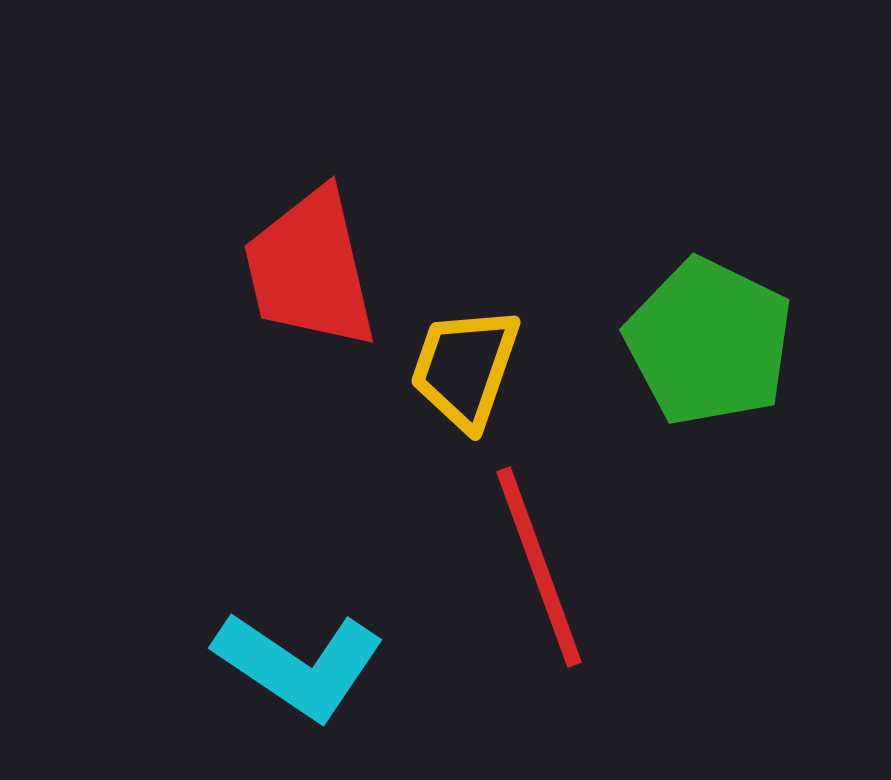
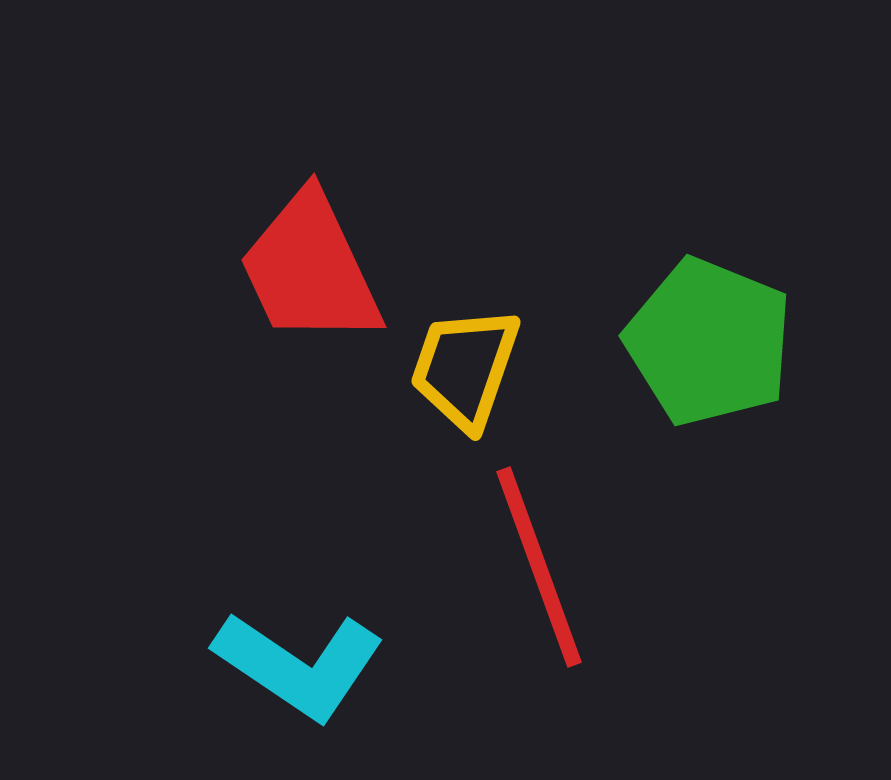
red trapezoid: rotated 12 degrees counterclockwise
green pentagon: rotated 4 degrees counterclockwise
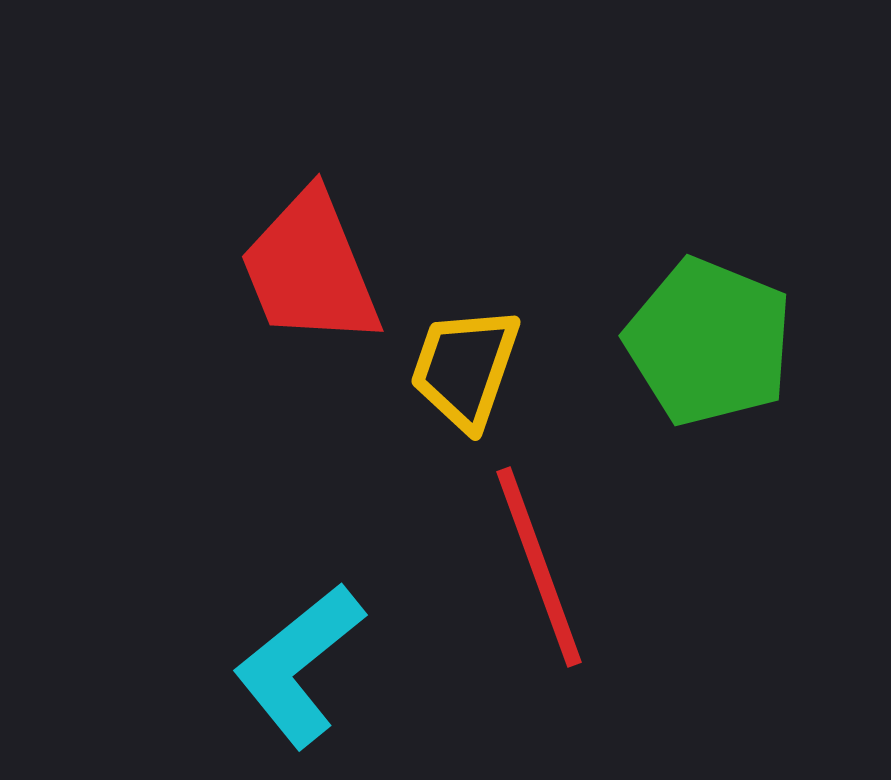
red trapezoid: rotated 3 degrees clockwise
cyan L-shape: rotated 107 degrees clockwise
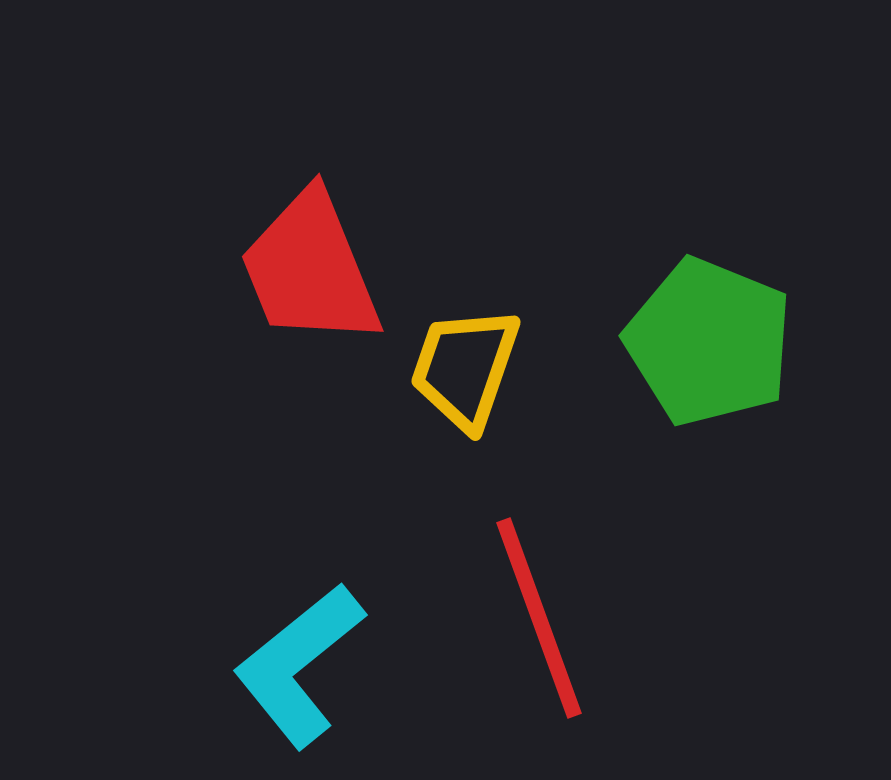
red line: moved 51 px down
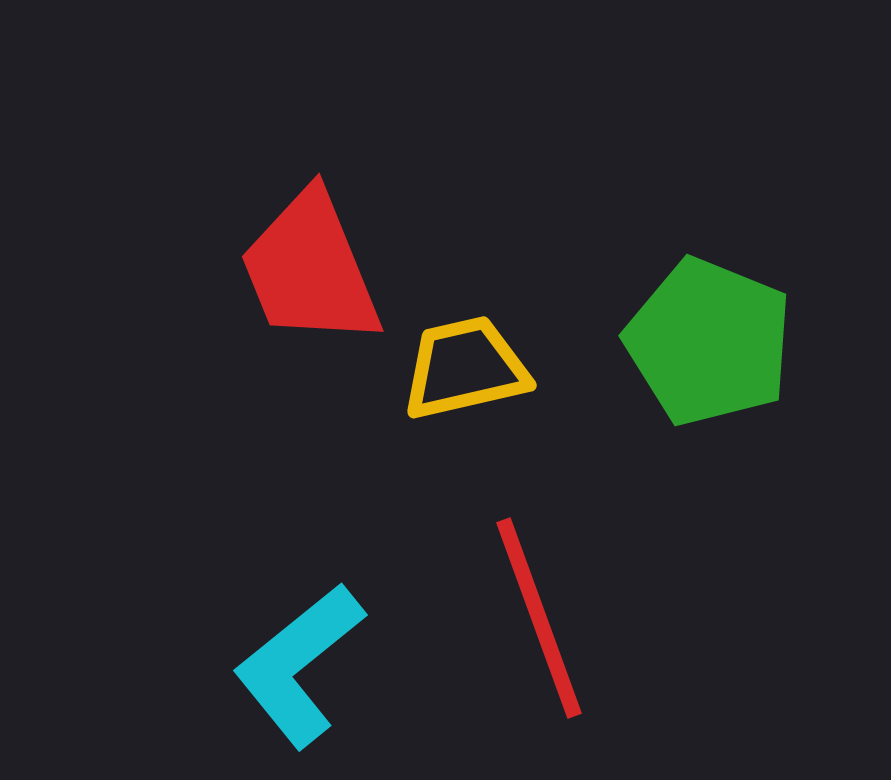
yellow trapezoid: rotated 58 degrees clockwise
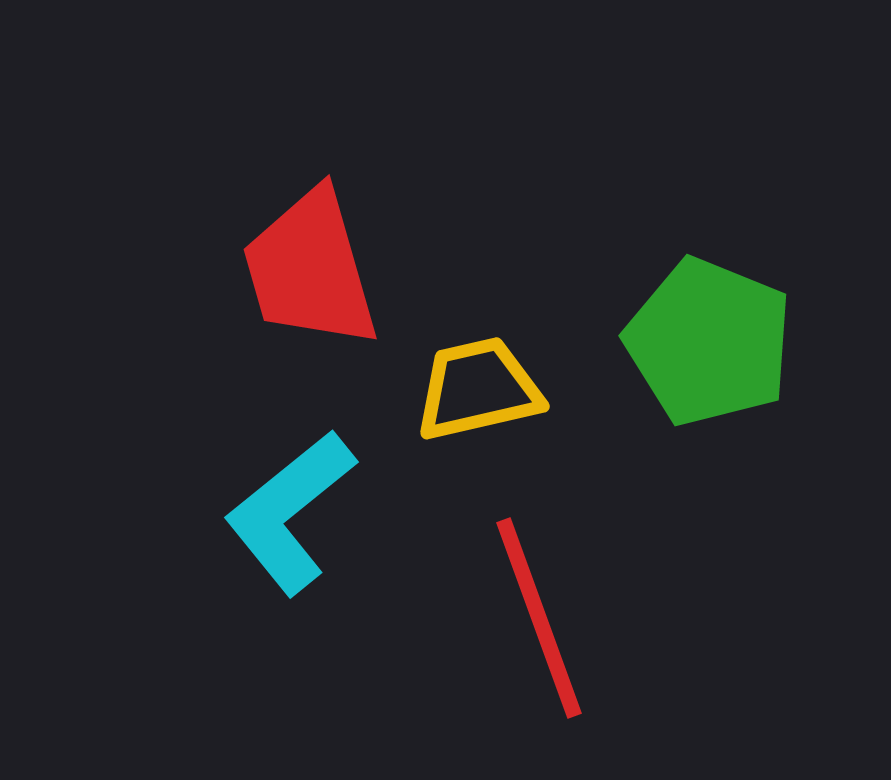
red trapezoid: rotated 6 degrees clockwise
yellow trapezoid: moved 13 px right, 21 px down
cyan L-shape: moved 9 px left, 153 px up
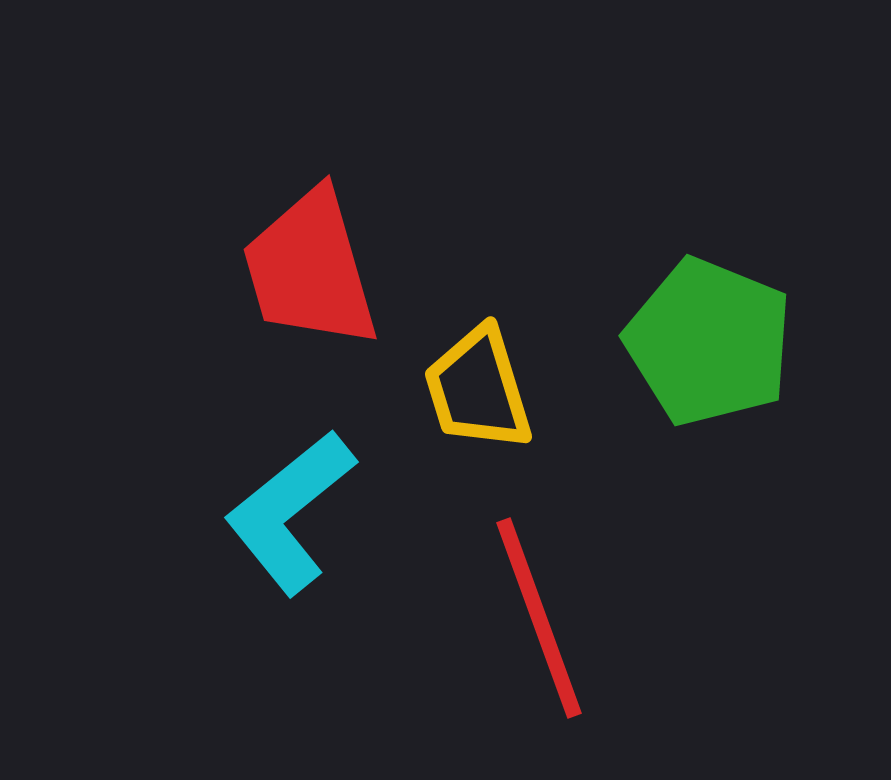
yellow trapezoid: rotated 94 degrees counterclockwise
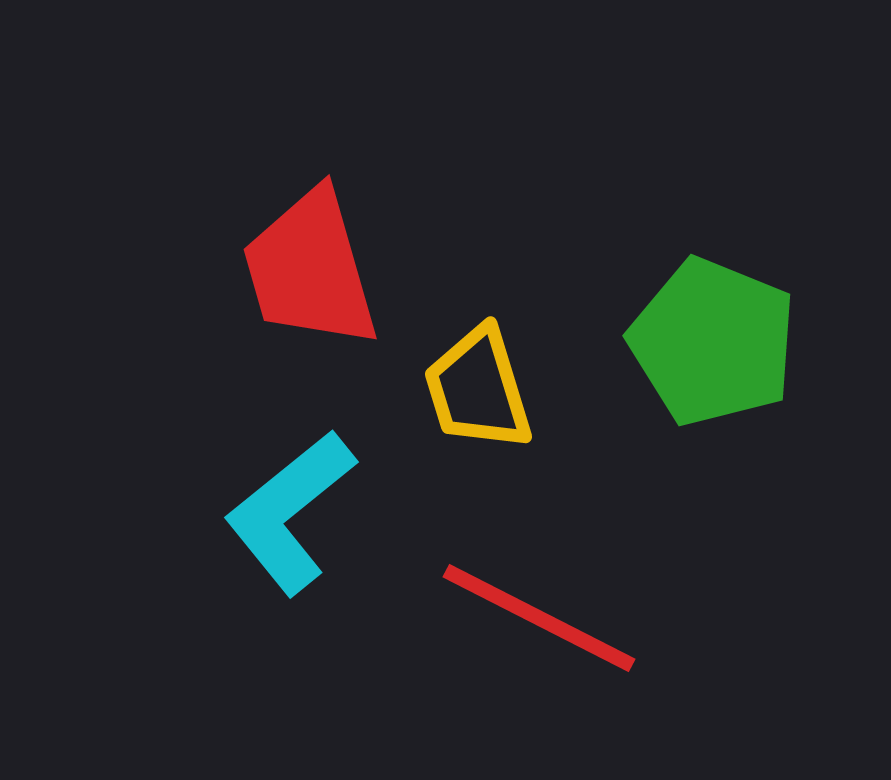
green pentagon: moved 4 px right
red line: rotated 43 degrees counterclockwise
